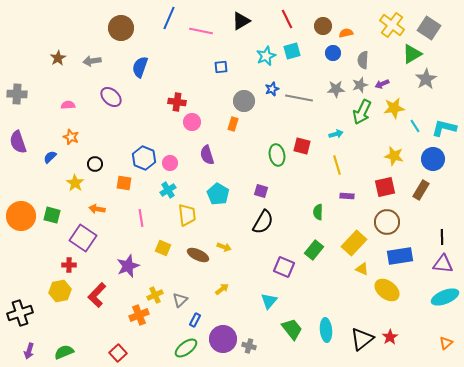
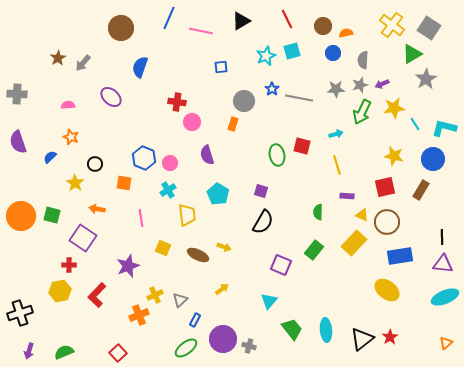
gray arrow at (92, 61): moved 9 px left, 2 px down; rotated 42 degrees counterclockwise
blue star at (272, 89): rotated 16 degrees counterclockwise
cyan line at (415, 126): moved 2 px up
purple square at (284, 267): moved 3 px left, 2 px up
yellow triangle at (362, 269): moved 54 px up
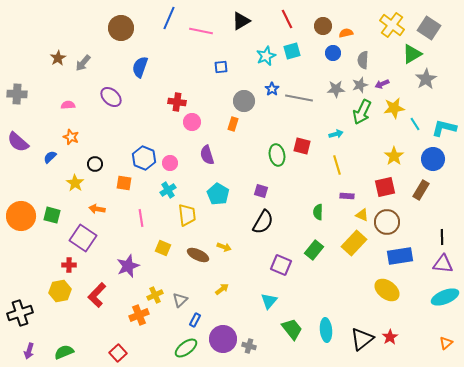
purple semicircle at (18, 142): rotated 30 degrees counterclockwise
yellow star at (394, 156): rotated 24 degrees clockwise
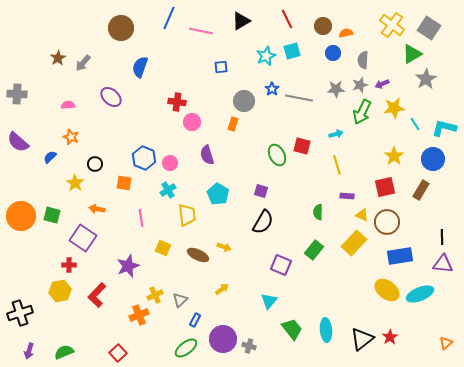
green ellipse at (277, 155): rotated 15 degrees counterclockwise
cyan ellipse at (445, 297): moved 25 px left, 3 px up
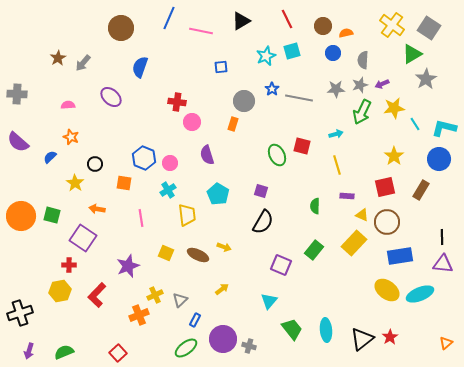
blue circle at (433, 159): moved 6 px right
green semicircle at (318, 212): moved 3 px left, 6 px up
yellow square at (163, 248): moved 3 px right, 5 px down
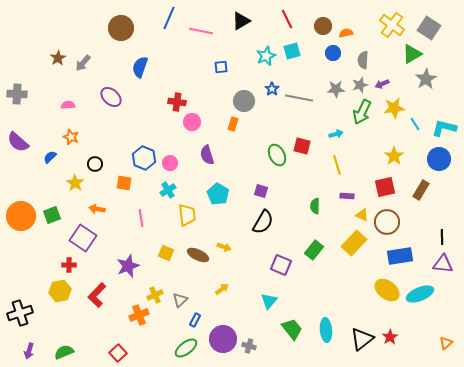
green square at (52, 215): rotated 36 degrees counterclockwise
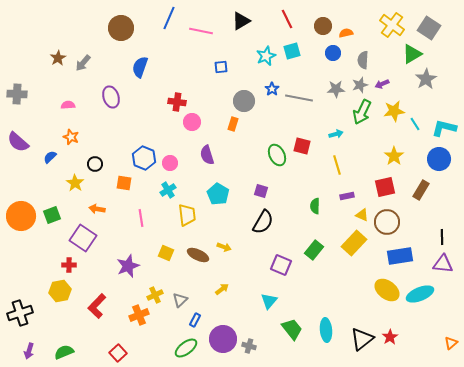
purple ellipse at (111, 97): rotated 30 degrees clockwise
yellow star at (394, 108): moved 3 px down
purple rectangle at (347, 196): rotated 16 degrees counterclockwise
red L-shape at (97, 295): moved 11 px down
orange triangle at (446, 343): moved 5 px right
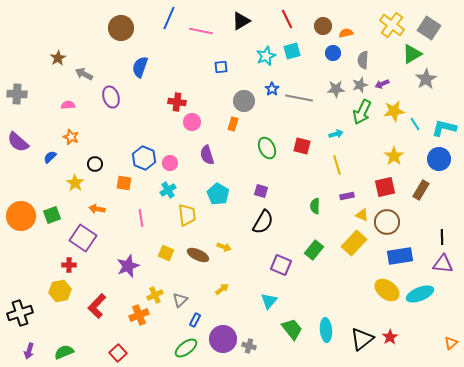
gray arrow at (83, 63): moved 1 px right, 11 px down; rotated 78 degrees clockwise
green ellipse at (277, 155): moved 10 px left, 7 px up
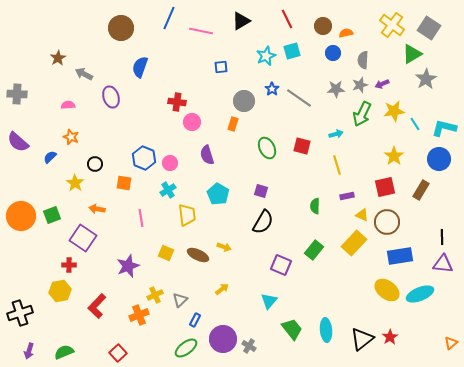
gray line at (299, 98): rotated 24 degrees clockwise
green arrow at (362, 112): moved 2 px down
gray cross at (249, 346): rotated 16 degrees clockwise
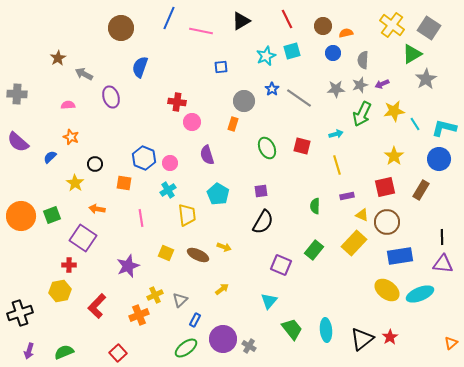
purple square at (261, 191): rotated 24 degrees counterclockwise
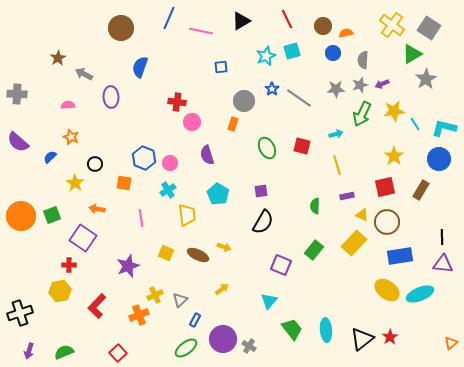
purple ellipse at (111, 97): rotated 15 degrees clockwise
